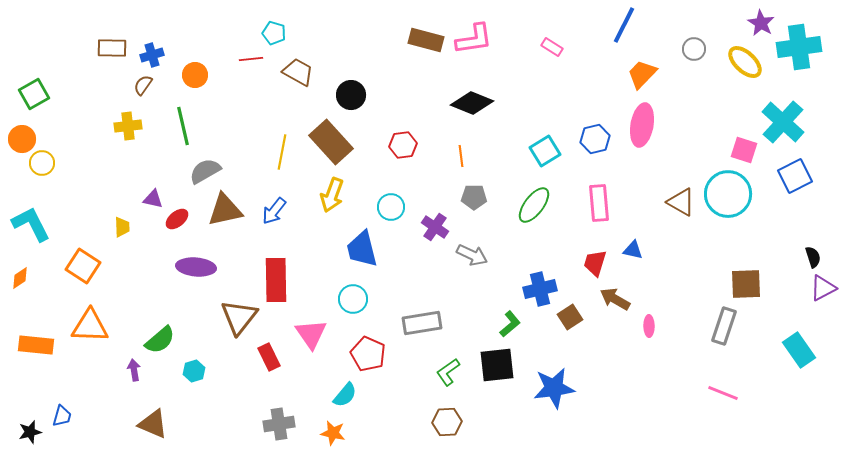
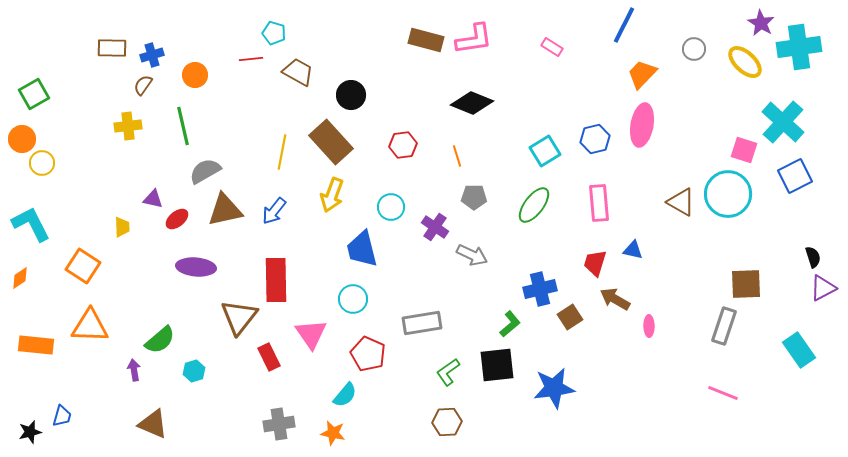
orange line at (461, 156): moved 4 px left; rotated 10 degrees counterclockwise
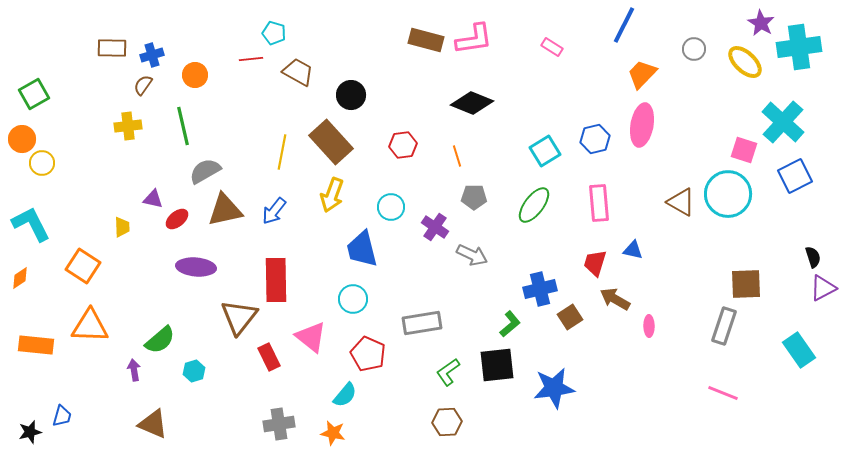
pink triangle at (311, 334): moved 3 px down; rotated 16 degrees counterclockwise
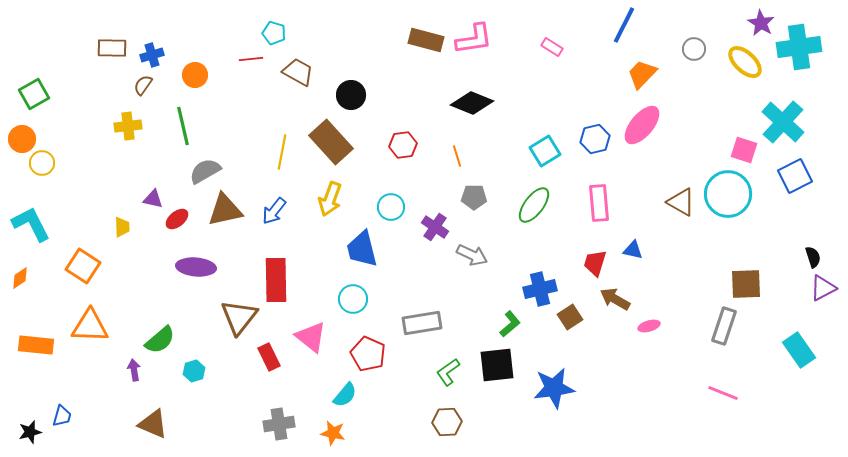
pink ellipse at (642, 125): rotated 30 degrees clockwise
yellow arrow at (332, 195): moved 2 px left, 4 px down
pink ellipse at (649, 326): rotated 75 degrees clockwise
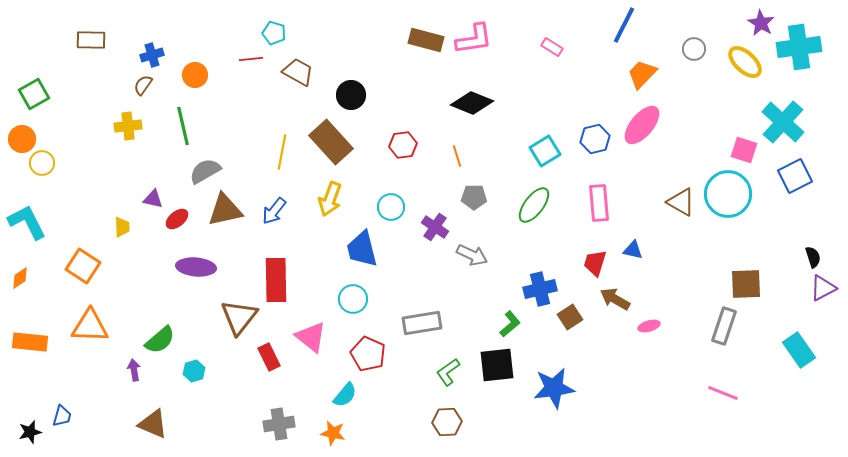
brown rectangle at (112, 48): moved 21 px left, 8 px up
cyan L-shape at (31, 224): moved 4 px left, 2 px up
orange rectangle at (36, 345): moved 6 px left, 3 px up
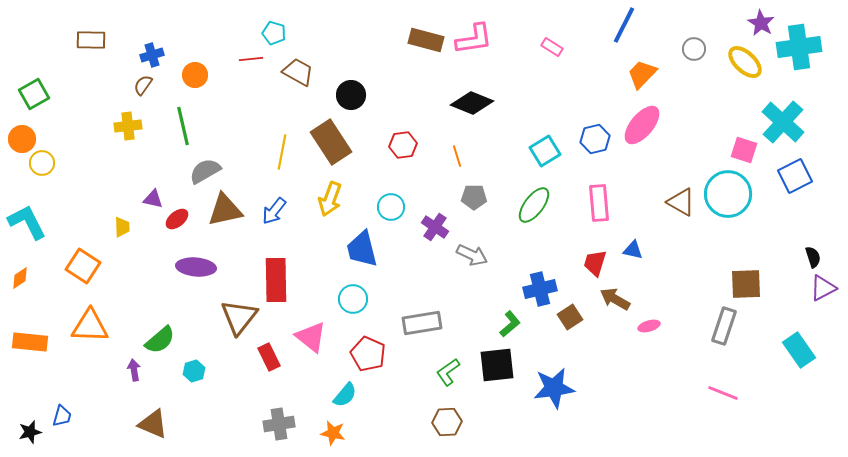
brown rectangle at (331, 142): rotated 9 degrees clockwise
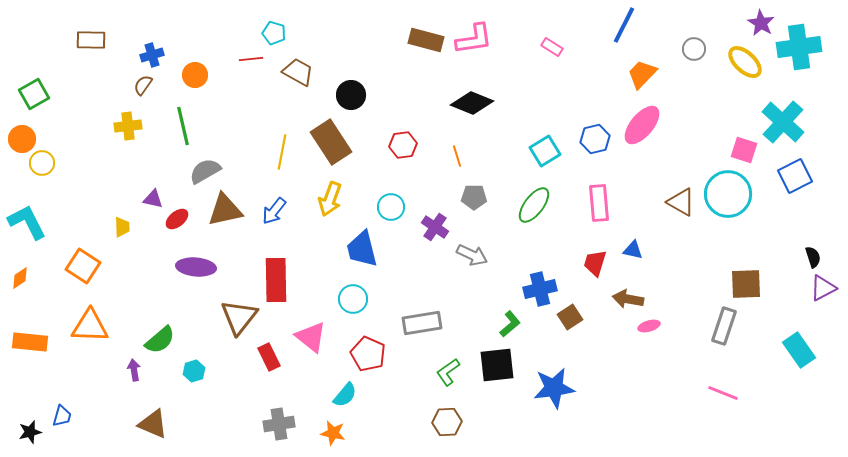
brown arrow at (615, 299): moved 13 px right; rotated 20 degrees counterclockwise
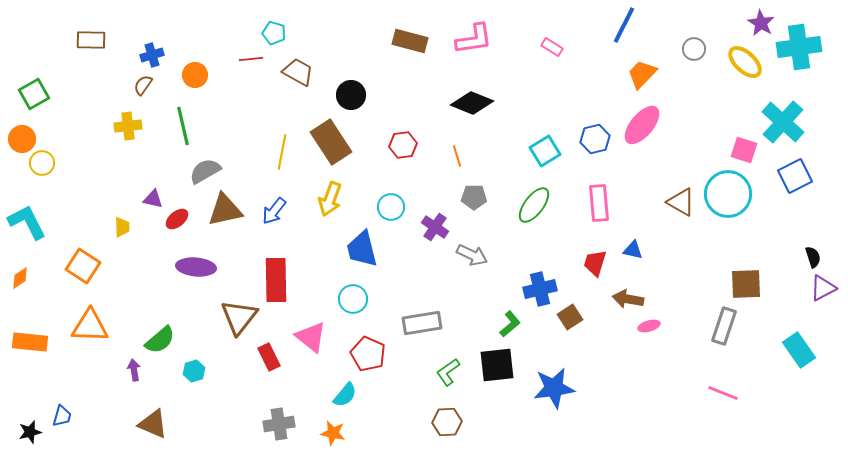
brown rectangle at (426, 40): moved 16 px left, 1 px down
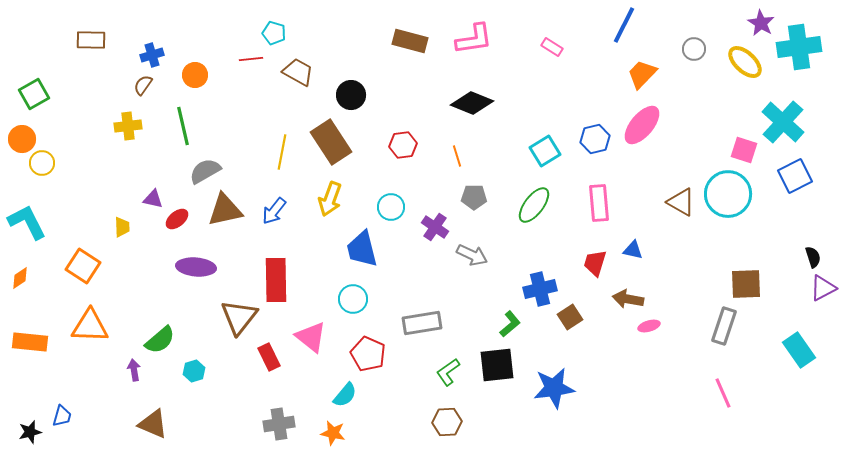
pink line at (723, 393): rotated 44 degrees clockwise
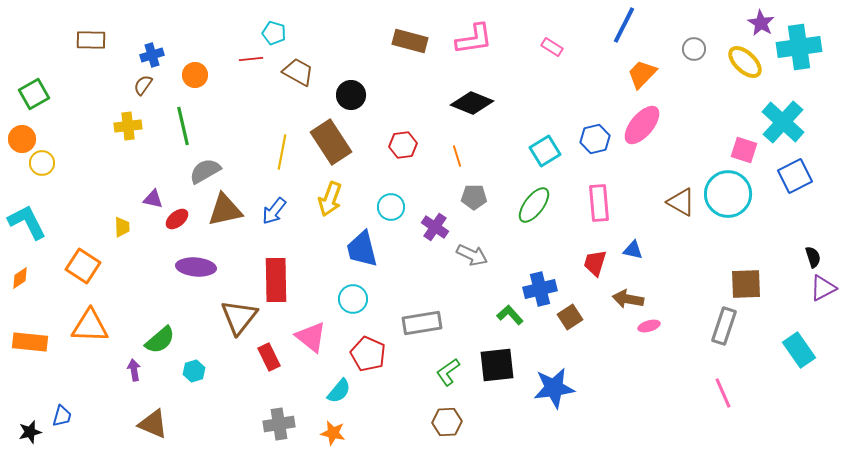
green L-shape at (510, 324): moved 9 px up; rotated 92 degrees counterclockwise
cyan semicircle at (345, 395): moved 6 px left, 4 px up
